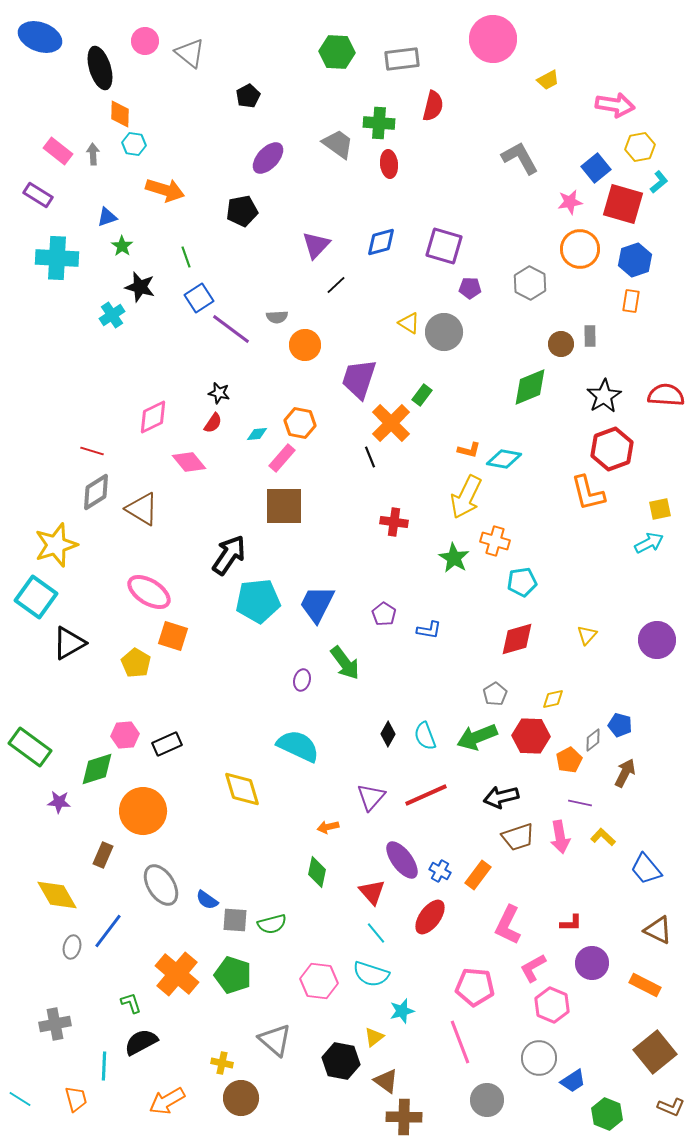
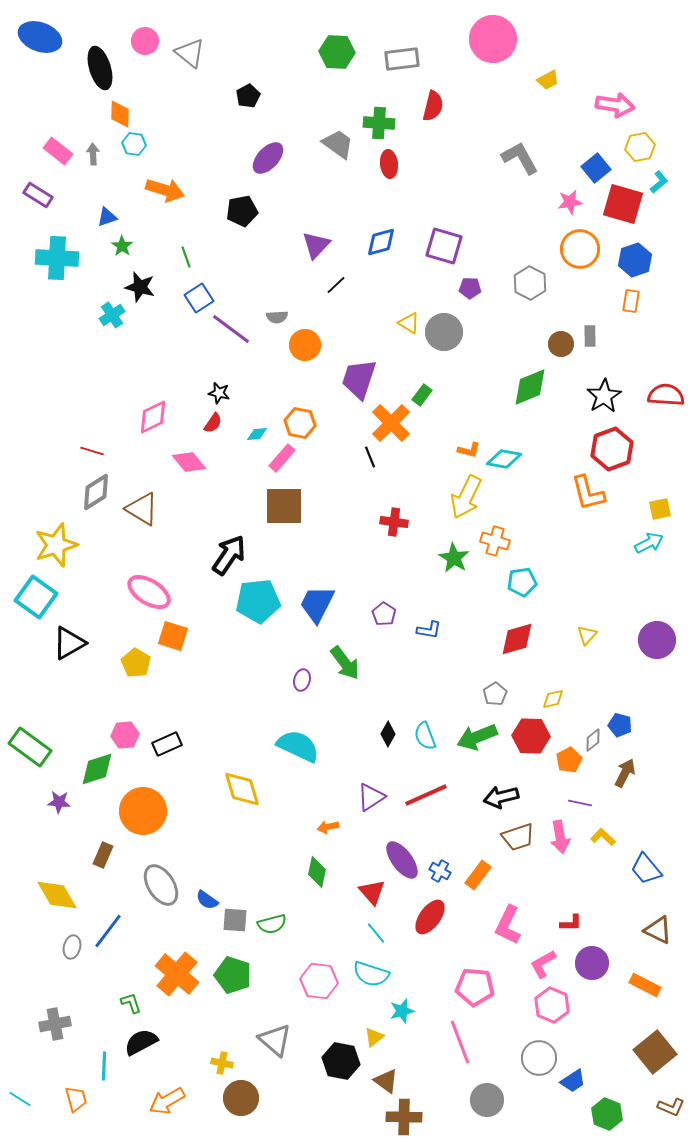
purple triangle at (371, 797): rotated 16 degrees clockwise
pink L-shape at (533, 968): moved 10 px right, 4 px up
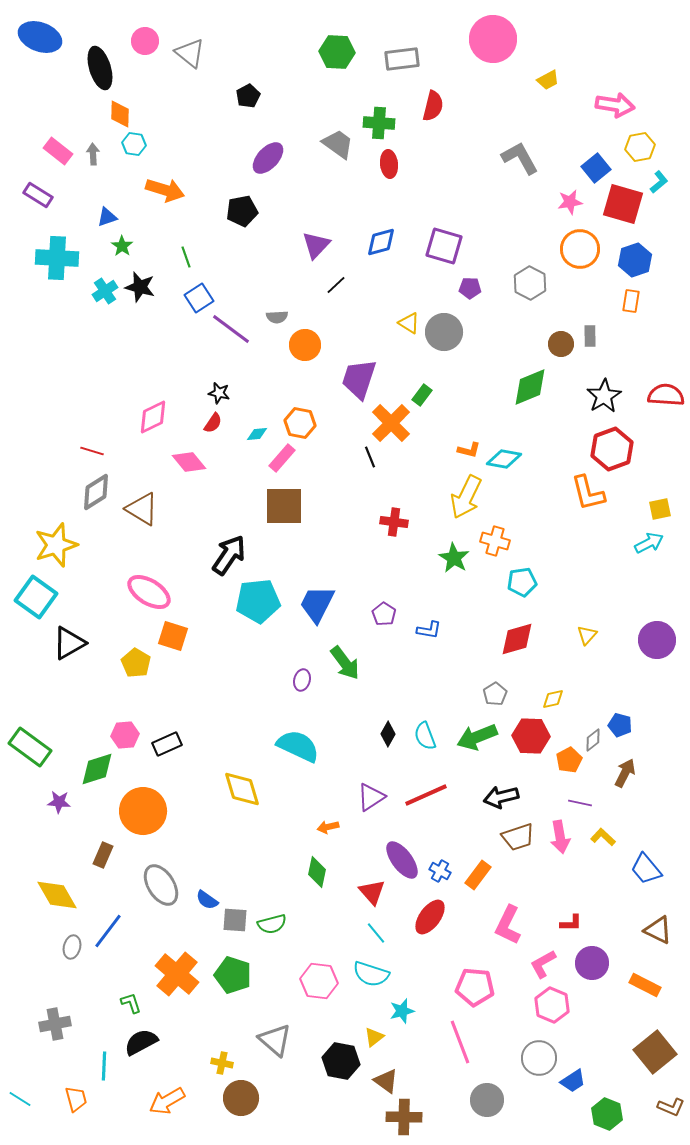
cyan cross at (112, 315): moved 7 px left, 24 px up
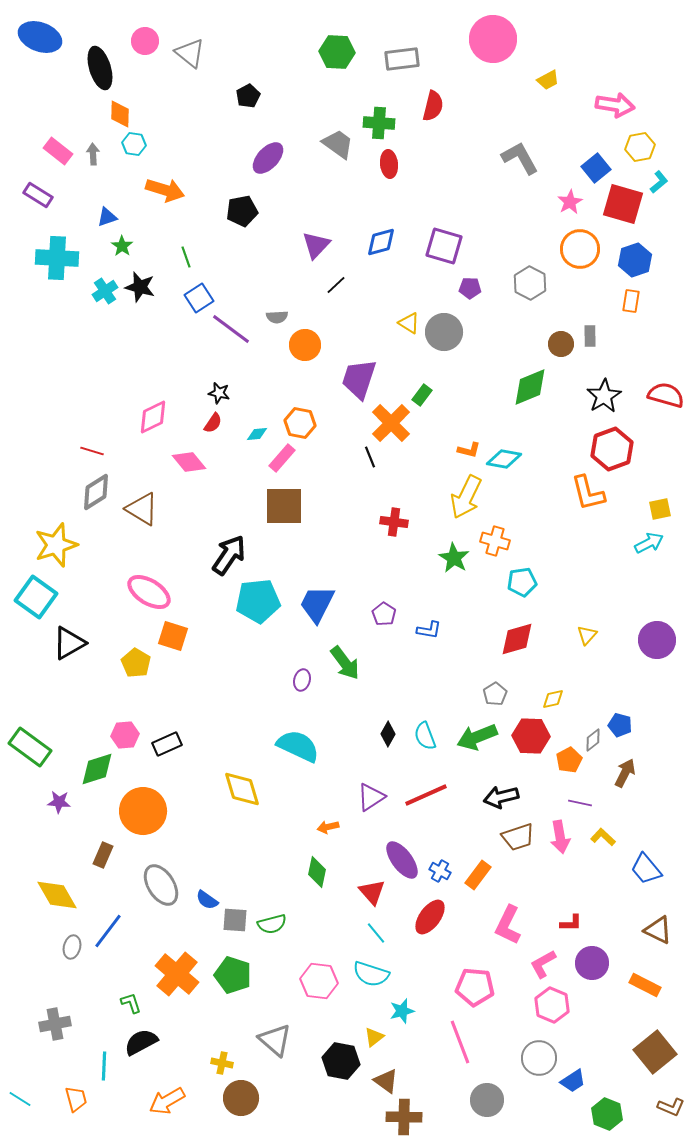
pink star at (570, 202): rotated 20 degrees counterclockwise
red semicircle at (666, 395): rotated 12 degrees clockwise
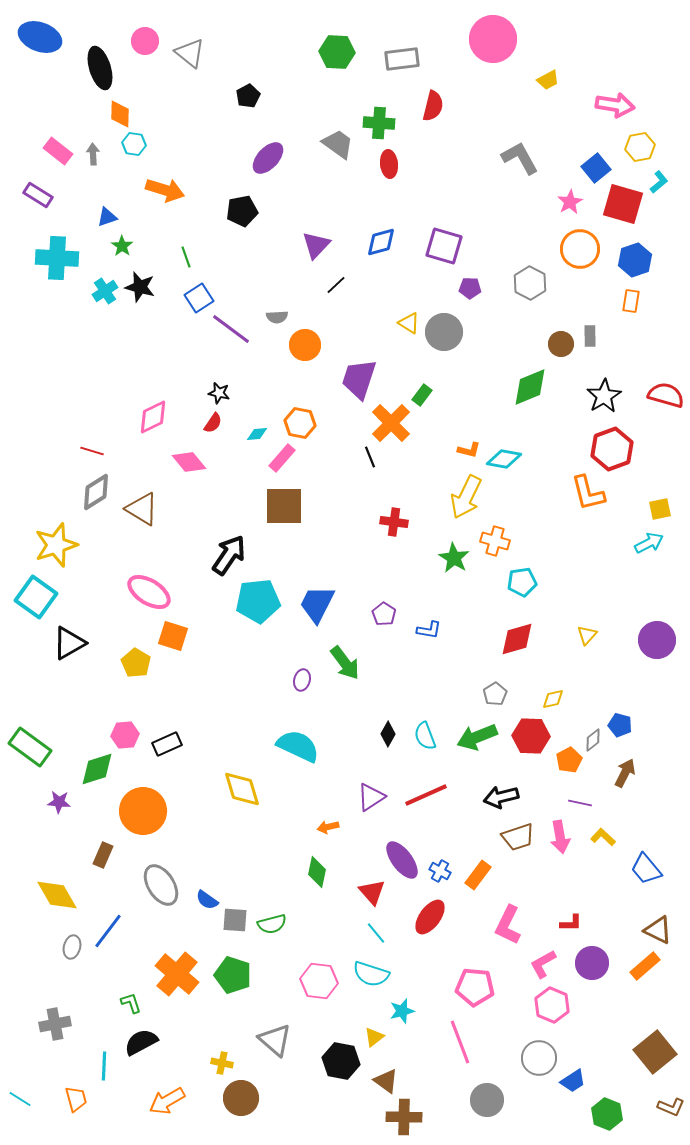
orange rectangle at (645, 985): moved 19 px up; rotated 68 degrees counterclockwise
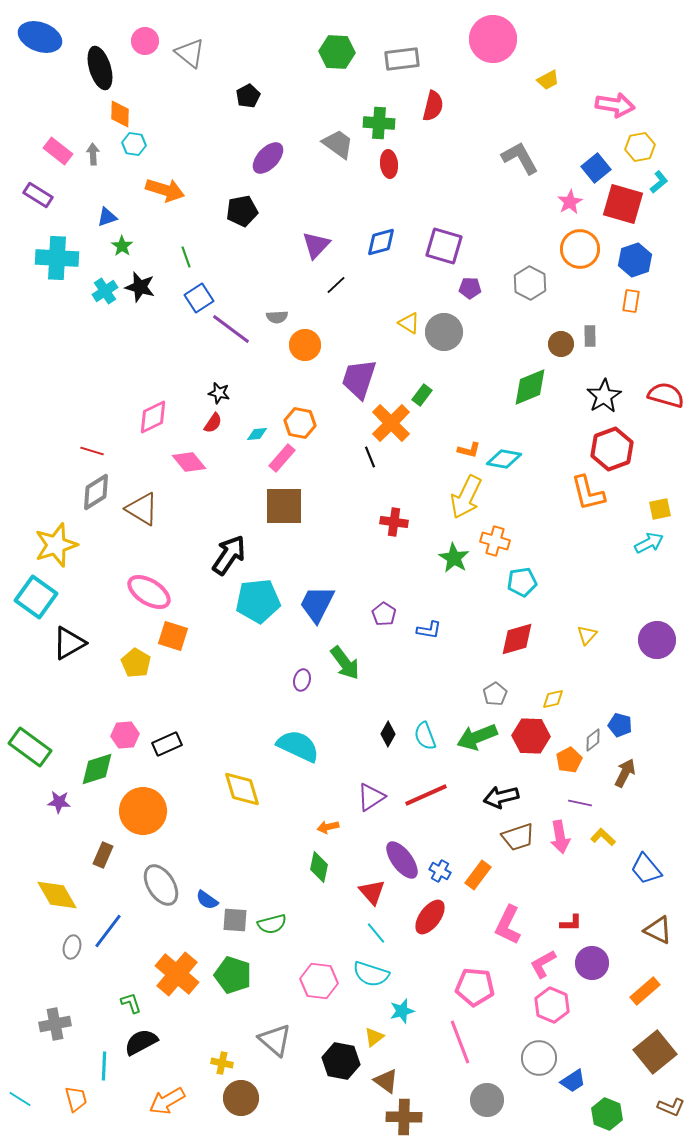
green diamond at (317, 872): moved 2 px right, 5 px up
orange rectangle at (645, 966): moved 25 px down
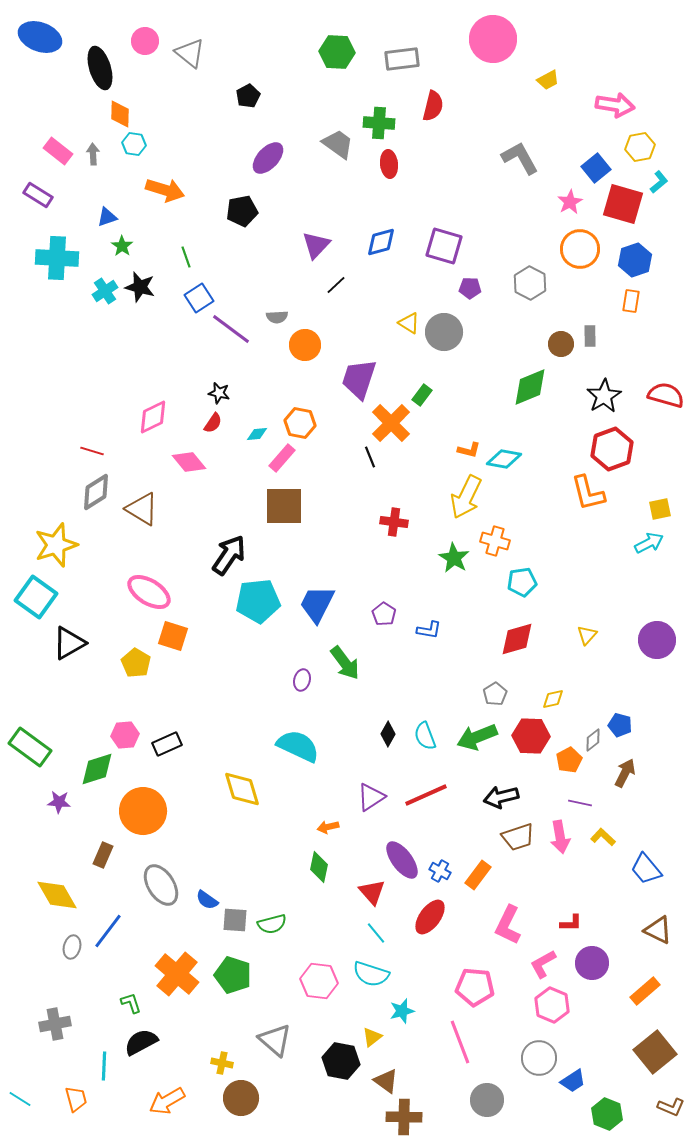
yellow triangle at (374, 1037): moved 2 px left
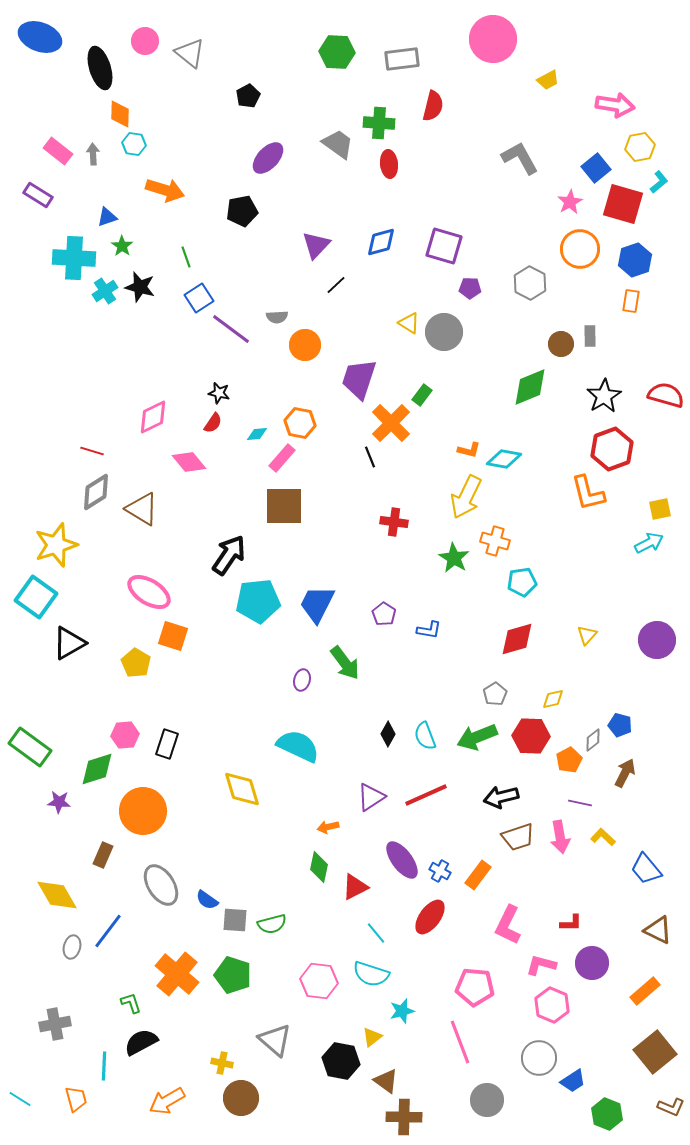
cyan cross at (57, 258): moved 17 px right
black rectangle at (167, 744): rotated 48 degrees counterclockwise
red triangle at (372, 892): moved 17 px left, 5 px up; rotated 44 degrees clockwise
pink L-shape at (543, 964): moved 2 px left, 1 px down; rotated 44 degrees clockwise
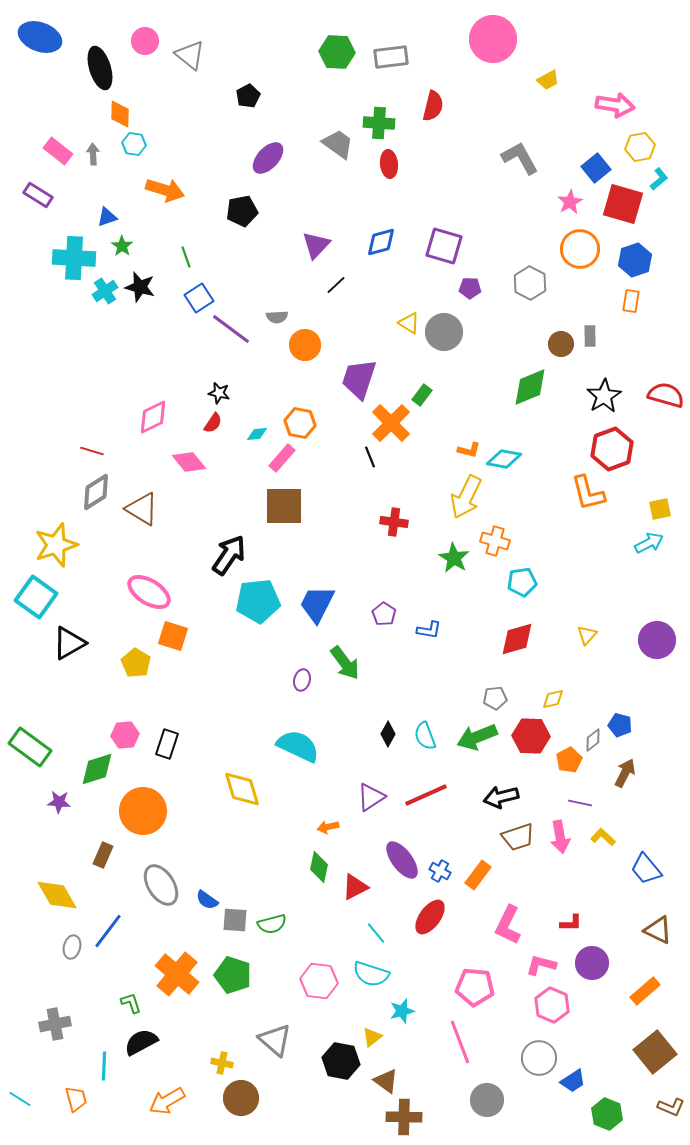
gray triangle at (190, 53): moved 2 px down
gray rectangle at (402, 59): moved 11 px left, 2 px up
cyan L-shape at (659, 182): moved 3 px up
gray pentagon at (495, 694): moved 4 px down; rotated 25 degrees clockwise
